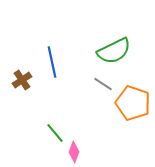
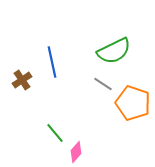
pink diamond: moved 2 px right; rotated 20 degrees clockwise
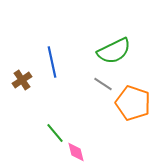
pink diamond: rotated 55 degrees counterclockwise
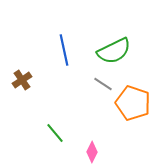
blue line: moved 12 px right, 12 px up
pink diamond: moved 16 px right; rotated 40 degrees clockwise
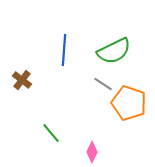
blue line: rotated 16 degrees clockwise
brown cross: rotated 18 degrees counterclockwise
orange pentagon: moved 4 px left
green line: moved 4 px left
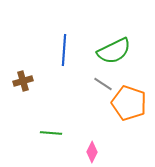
brown cross: moved 1 px right, 1 px down; rotated 36 degrees clockwise
green line: rotated 45 degrees counterclockwise
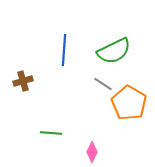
orange pentagon: rotated 12 degrees clockwise
